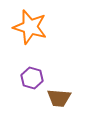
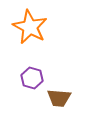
orange star: rotated 12 degrees clockwise
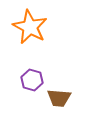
purple hexagon: moved 2 px down
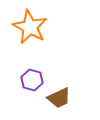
brown trapezoid: rotated 30 degrees counterclockwise
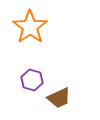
orange star: rotated 8 degrees clockwise
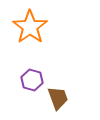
brown trapezoid: moved 1 px left; rotated 85 degrees counterclockwise
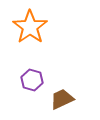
brown trapezoid: moved 4 px right, 1 px down; rotated 95 degrees counterclockwise
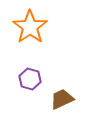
purple hexagon: moved 2 px left, 1 px up
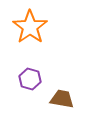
brown trapezoid: rotated 35 degrees clockwise
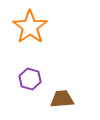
brown trapezoid: rotated 15 degrees counterclockwise
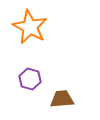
orange star: rotated 8 degrees counterclockwise
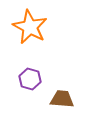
brown trapezoid: rotated 10 degrees clockwise
